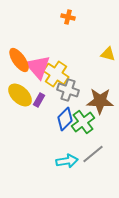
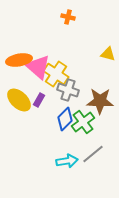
orange ellipse: rotated 65 degrees counterclockwise
pink triangle: rotated 8 degrees counterclockwise
yellow ellipse: moved 1 px left, 5 px down
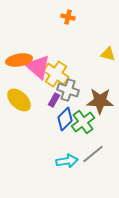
purple rectangle: moved 15 px right
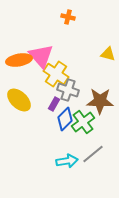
pink triangle: moved 3 px right, 11 px up; rotated 8 degrees clockwise
purple rectangle: moved 4 px down
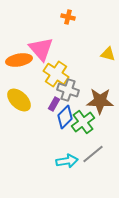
pink triangle: moved 7 px up
blue diamond: moved 2 px up
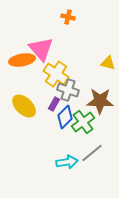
yellow triangle: moved 9 px down
orange ellipse: moved 3 px right
yellow ellipse: moved 5 px right, 6 px down
gray line: moved 1 px left, 1 px up
cyan arrow: moved 1 px down
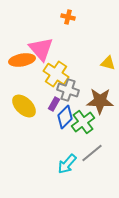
cyan arrow: moved 2 px down; rotated 140 degrees clockwise
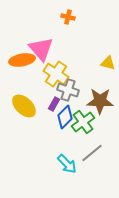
cyan arrow: rotated 85 degrees counterclockwise
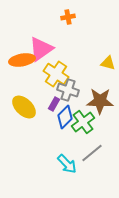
orange cross: rotated 24 degrees counterclockwise
pink triangle: rotated 36 degrees clockwise
yellow ellipse: moved 1 px down
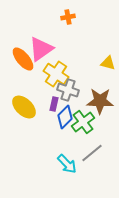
orange ellipse: moved 1 px right, 1 px up; rotated 60 degrees clockwise
purple rectangle: rotated 16 degrees counterclockwise
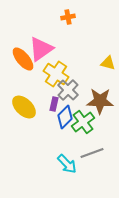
gray cross: rotated 25 degrees clockwise
gray line: rotated 20 degrees clockwise
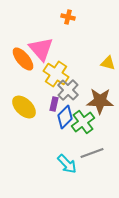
orange cross: rotated 24 degrees clockwise
pink triangle: rotated 36 degrees counterclockwise
